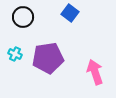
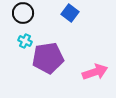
black circle: moved 4 px up
cyan cross: moved 10 px right, 13 px up
pink arrow: rotated 90 degrees clockwise
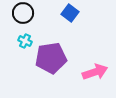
purple pentagon: moved 3 px right
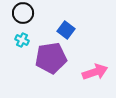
blue square: moved 4 px left, 17 px down
cyan cross: moved 3 px left, 1 px up
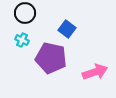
black circle: moved 2 px right
blue square: moved 1 px right, 1 px up
purple pentagon: rotated 20 degrees clockwise
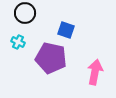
blue square: moved 1 px left, 1 px down; rotated 18 degrees counterclockwise
cyan cross: moved 4 px left, 2 px down
pink arrow: rotated 60 degrees counterclockwise
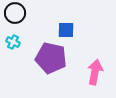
black circle: moved 10 px left
blue square: rotated 18 degrees counterclockwise
cyan cross: moved 5 px left
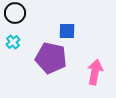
blue square: moved 1 px right, 1 px down
cyan cross: rotated 24 degrees clockwise
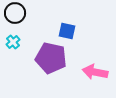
blue square: rotated 12 degrees clockwise
pink arrow: rotated 90 degrees counterclockwise
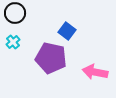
blue square: rotated 24 degrees clockwise
